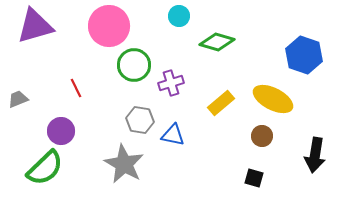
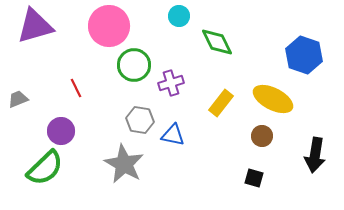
green diamond: rotated 48 degrees clockwise
yellow rectangle: rotated 12 degrees counterclockwise
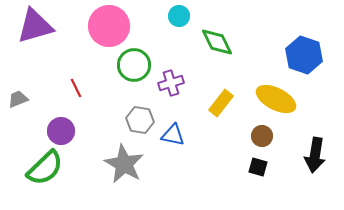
yellow ellipse: moved 3 px right
black square: moved 4 px right, 11 px up
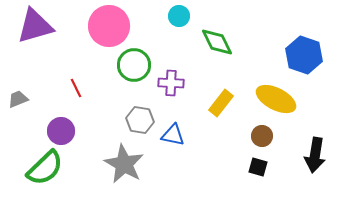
purple cross: rotated 20 degrees clockwise
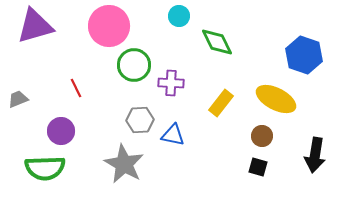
gray hexagon: rotated 12 degrees counterclockwise
green semicircle: rotated 42 degrees clockwise
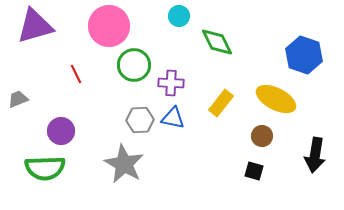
red line: moved 14 px up
blue triangle: moved 17 px up
black square: moved 4 px left, 4 px down
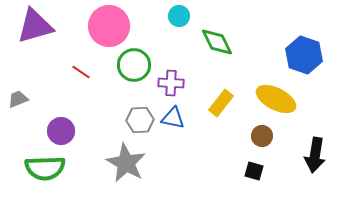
red line: moved 5 px right, 2 px up; rotated 30 degrees counterclockwise
gray star: moved 2 px right, 1 px up
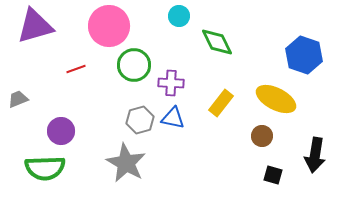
red line: moved 5 px left, 3 px up; rotated 54 degrees counterclockwise
gray hexagon: rotated 12 degrees counterclockwise
black square: moved 19 px right, 4 px down
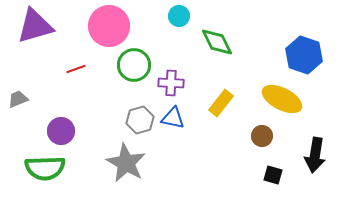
yellow ellipse: moved 6 px right
